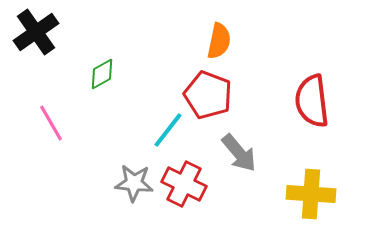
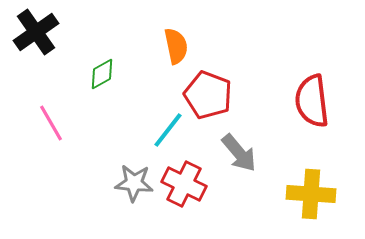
orange semicircle: moved 43 px left, 5 px down; rotated 24 degrees counterclockwise
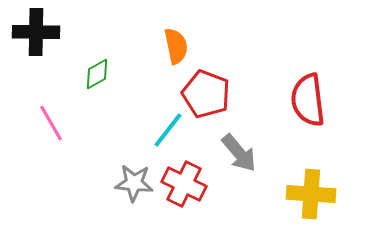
black cross: rotated 36 degrees clockwise
green diamond: moved 5 px left
red pentagon: moved 2 px left, 1 px up
red semicircle: moved 4 px left, 1 px up
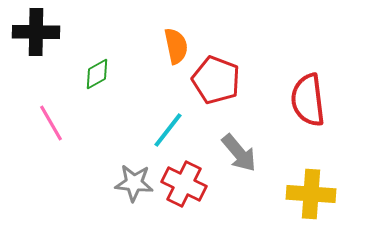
red pentagon: moved 10 px right, 14 px up
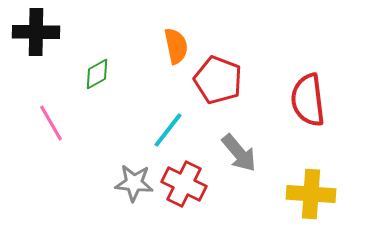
red pentagon: moved 2 px right
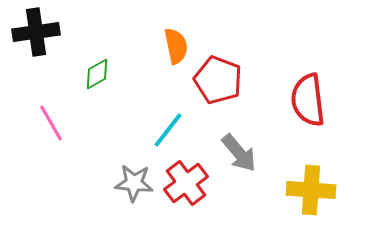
black cross: rotated 9 degrees counterclockwise
red cross: moved 2 px right, 1 px up; rotated 27 degrees clockwise
yellow cross: moved 4 px up
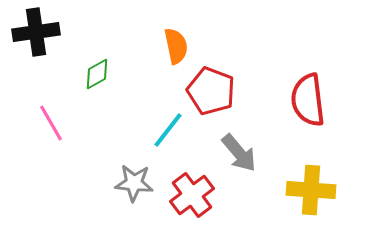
red pentagon: moved 7 px left, 11 px down
red cross: moved 6 px right, 12 px down
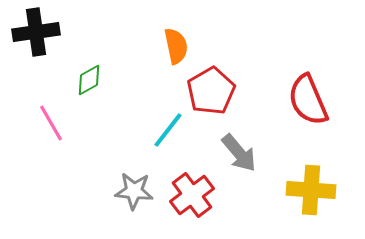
green diamond: moved 8 px left, 6 px down
red pentagon: rotated 21 degrees clockwise
red semicircle: rotated 16 degrees counterclockwise
gray star: moved 8 px down
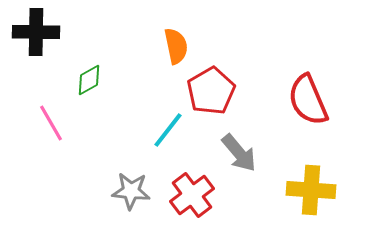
black cross: rotated 9 degrees clockwise
gray star: moved 3 px left
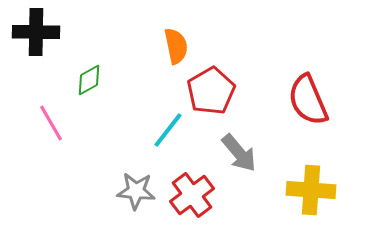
gray star: moved 5 px right
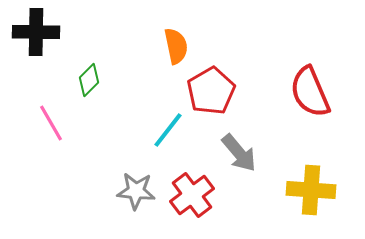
green diamond: rotated 16 degrees counterclockwise
red semicircle: moved 2 px right, 8 px up
